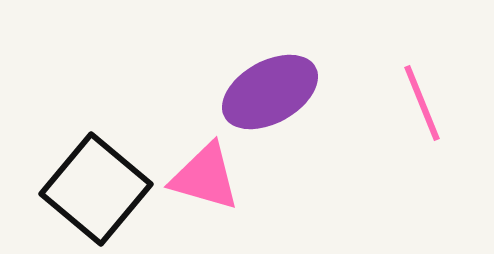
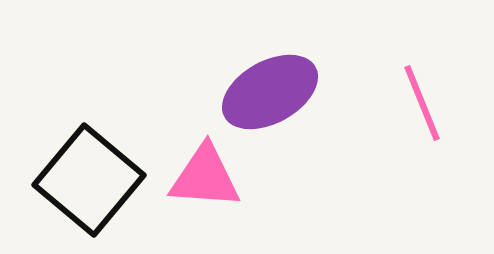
pink triangle: rotated 12 degrees counterclockwise
black square: moved 7 px left, 9 px up
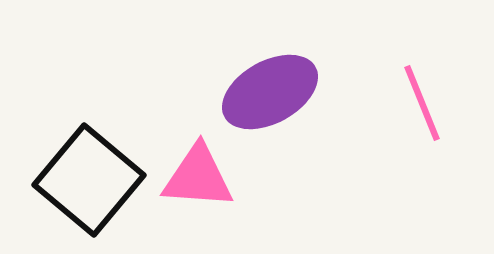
pink triangle: moved 7 px left
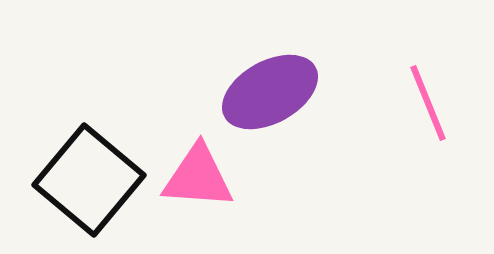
pink line: moved 6 px right
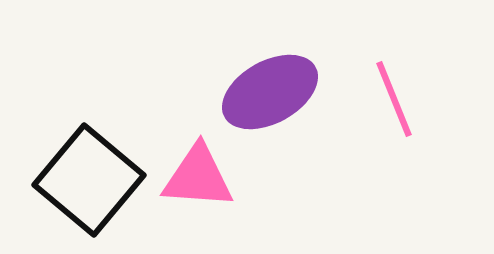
pink line: moved 34 px left, 4 px up
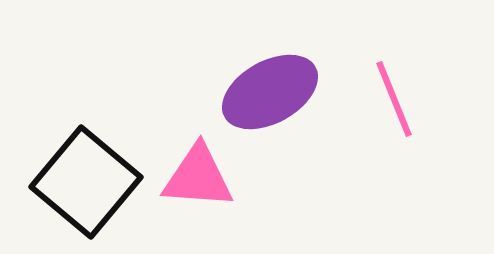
black square: moved 3 px left, 2 px down
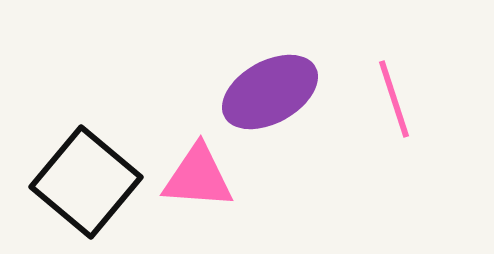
pink line: rotated 4 degrees clockwise
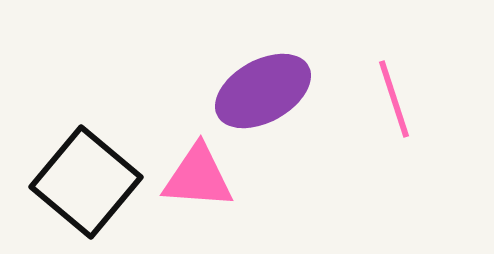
purple ellipse: moved 7 px left, 1 px up
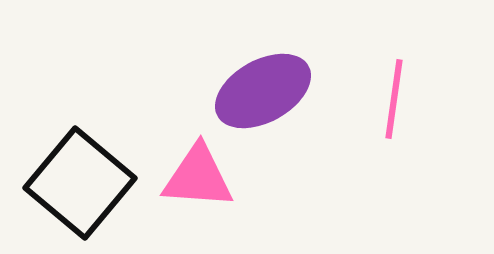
pink line: rotated 26 degrees clockwise
black square: moved 6 px left, 1 px down
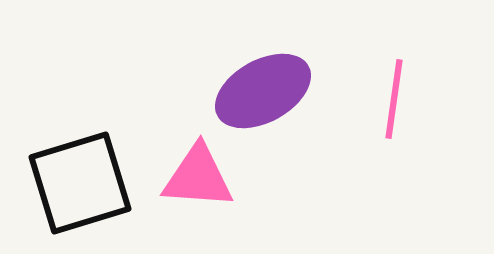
black square: rotated 33 degrees clockwise
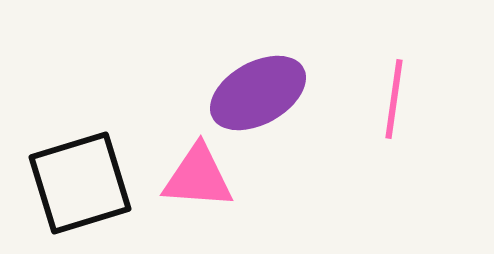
purple ellipse: moved 5 px left, 2 px down
